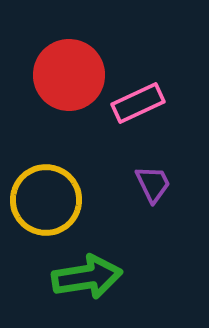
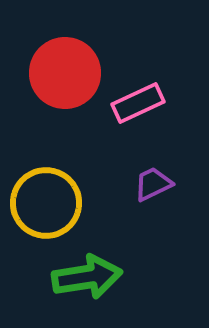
red circle: moved 4 px left, 2 px up
purple trapezoid: rotated 90 degrees counterclockwise
yellow circle: moved 3 px down
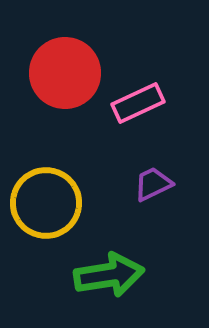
green arrow: moved 22 px right, 2 px up
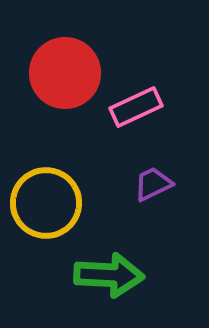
pink rectangle: moved 2 px left, 4 px down
green arrow: rotated 12 degrees clockwise
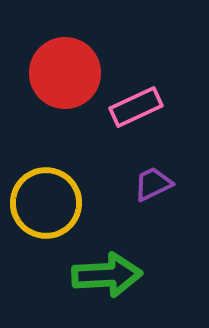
green arrow: moved 2 px left; rotated 6 degrees counterclockwise
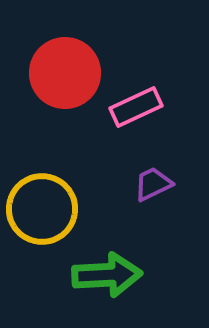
yellow circle: moved 4 px left, 6 px down
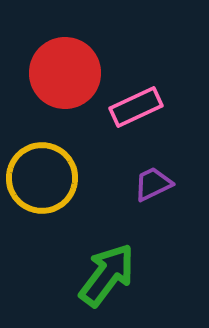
yellow circle: moved 31 px up
green arrow: rotated 50 degrees counterclockwise
